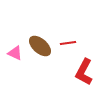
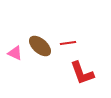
red L-shape: moved 2 px left, 1 px down; rotated 48 degrees counterclockwise
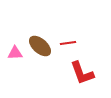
pink triangle: rotated 28 degrees counterclockwise
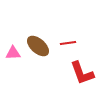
brown ellipse: moved 2 px left
pink triangle: moved 2 px left
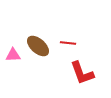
red line: rotated 14 degrees clockwise
pink triangle: moved 2 px down
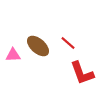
red line: rotated 35 degrees clockwise
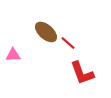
brown ellipse: moved 8 px right, 14 px up
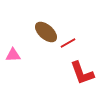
red line: rotated 70 degrees counterclockwise
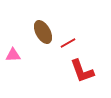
brown ellipse: moved 3 px left; rotated 20 degrees clockwise
red L-shape: moved 2 px up
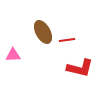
red line: moved 1 px left, 3 px up; rotated 21 degrees clockwise
red L-shape: moved 2 px left, 3 px up; rotated 56 degrees counterclockwise
